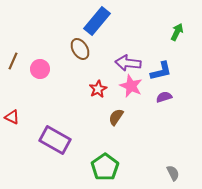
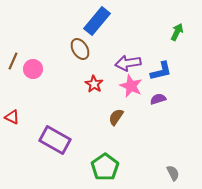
purple arrow: rotated 15 degrees counterclockwise
pink circle: moved 7 px left
red star: moved 4 px left, 5 px up; rotated 12 degrees counterclockwise
purple semicircle: moved 6 px left, 2 px down
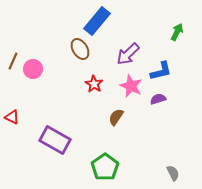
purple arrow: moved 9 px up; rotated 35 degrees counterclockwise
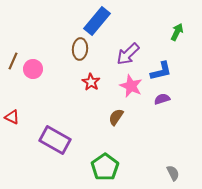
brown ellipse: rotated 35 degrees clockwise
red star: moved 3 px left, 2 px up
purple semicircle: moved 4 px right
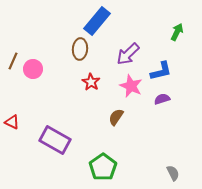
red triangle: moved 5 px down
green pentagon: moved 2 px left
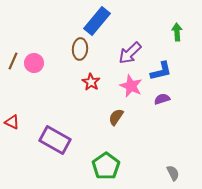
green arrow: rotated 30 degrees counterclockwise
purple arrow: moved 2 px right, 1 px up
pink circle: moved 1 px right, 6 px up
green pentagon: moved 3 px right, 1 px up
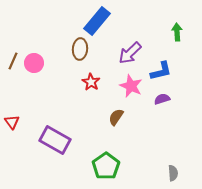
red triangle: rotated 28 degrees clockwise
gray semicircle: rotated 21 degrees clockwise
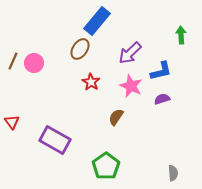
green arrow: moved 4 px right, 3 px down
brown ellipse: rotated 30 degrees clockwise
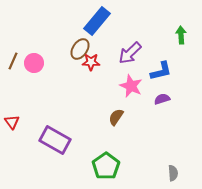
red star: moved 20 px up; rotated 30 degrees counterclockwise
